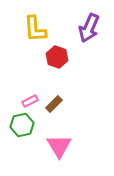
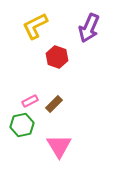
yellow L-shape: moved 3 px up; rotated 68 degrees clockwise
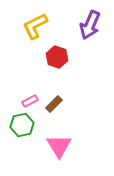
purple arrow: moved 1 px right, 3 px up
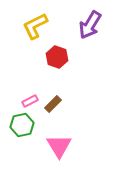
purple arrow: rotated 8 degrees clockwise
brown rectangle: moved 1 px left
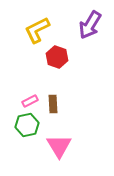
yellow L-shape: moved 2 px right, 4 px down
brown rectangle: rotated 48 degrees counterclockwise
green hexagon: moved 5 px right
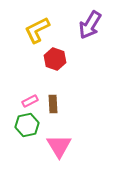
red hexagon: moved 2 px left, 2 px down
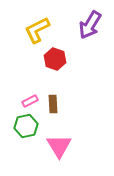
green hexagon: moved 1 px left, 1 px down
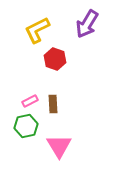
purple arrow: moved 3 px left, 1 px up
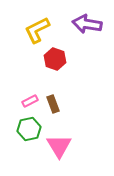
purple arrow: rotated 68 degrees clockwise
brown rectangle: rotated 18 degrees counterclockwise
green hexagon: moved 3 px right, 3 px down
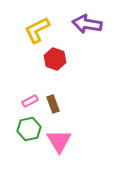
pink triangle: moved 5 px up
